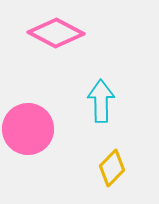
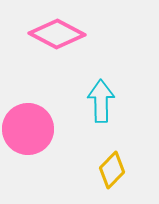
pink diamond: moved 1 px right, 1 px down
yellow diamond: moved 2 px down
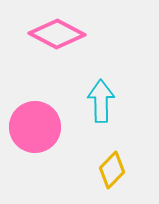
pink circle: moved 7 px right, 2 px up
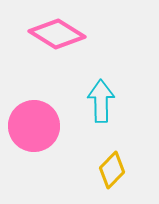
pink diamond: rotated 4 degrees clockwise
pink circle: moved 1 px left, 1 px up
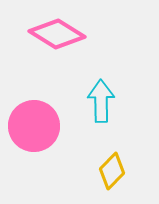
yellow diamond: moved 1 px down
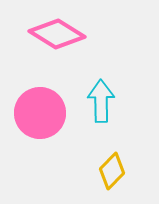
pink circle: moved 6 px right, 13 px up
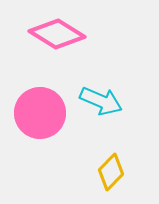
cyan arrow: rotated 114 degrees clockwise
yellow diamond: moved 1 px left, 1 px down
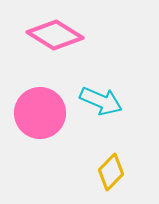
pink diamond: moved 2 px left, 1 px down
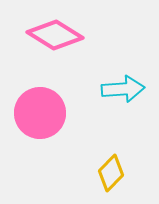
cyan arrow: moved 22 px right, 12 px up; rotated 27 degrees counterclockwise
yellow diamond: moved 1 px down
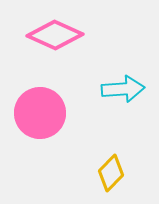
pink diamond: rotated 8 degrees counterclockwise
